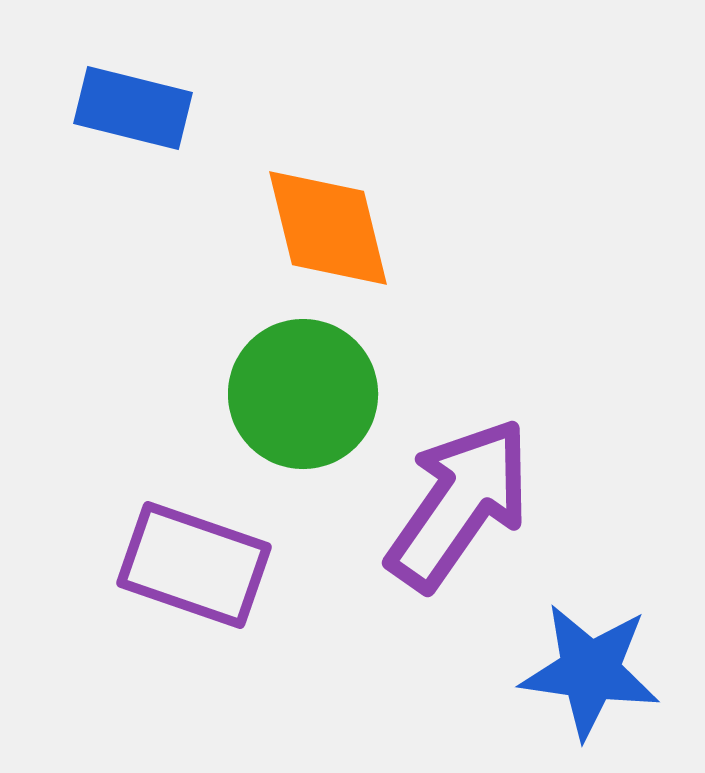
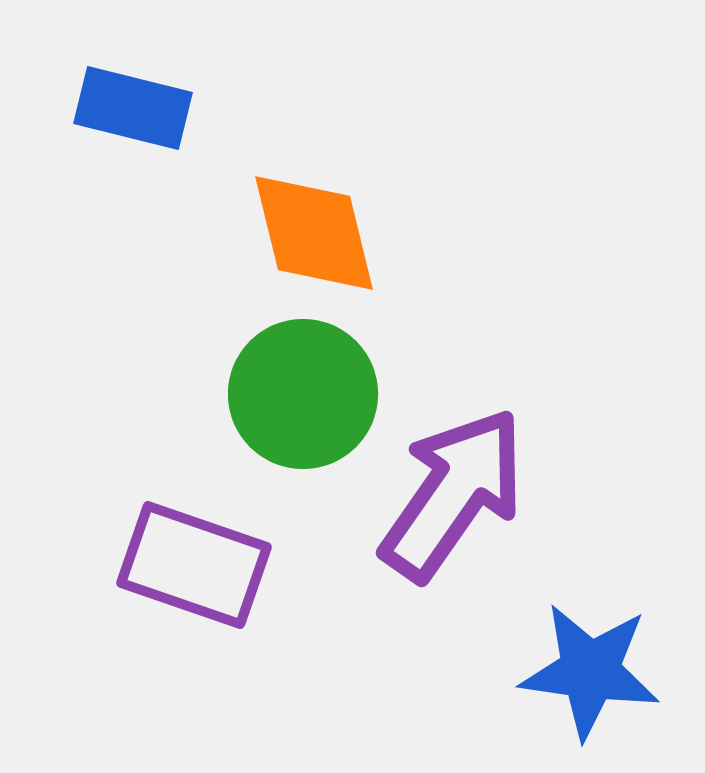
orange diamond: moved 14 px left, 5 px down
purple arrow: moved 6 px left, 10 px up
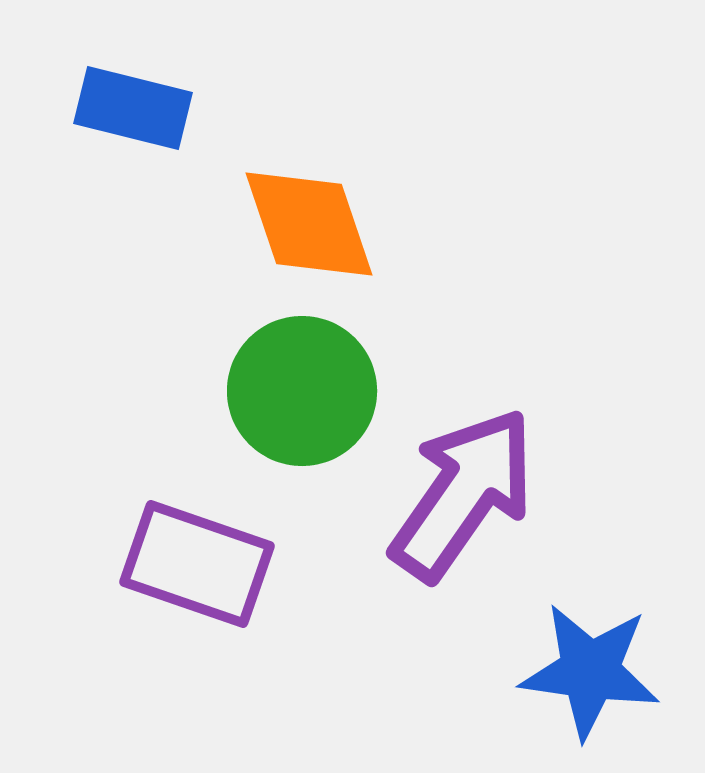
orange diamond: moved 5 px left, 9 px up; rotated 5 degrees counterclockwise
green circle: moved 1 px left, 3 px up
purple arrow: moved 10 px right
purple rectangle: moved 3 px right, 1 px up
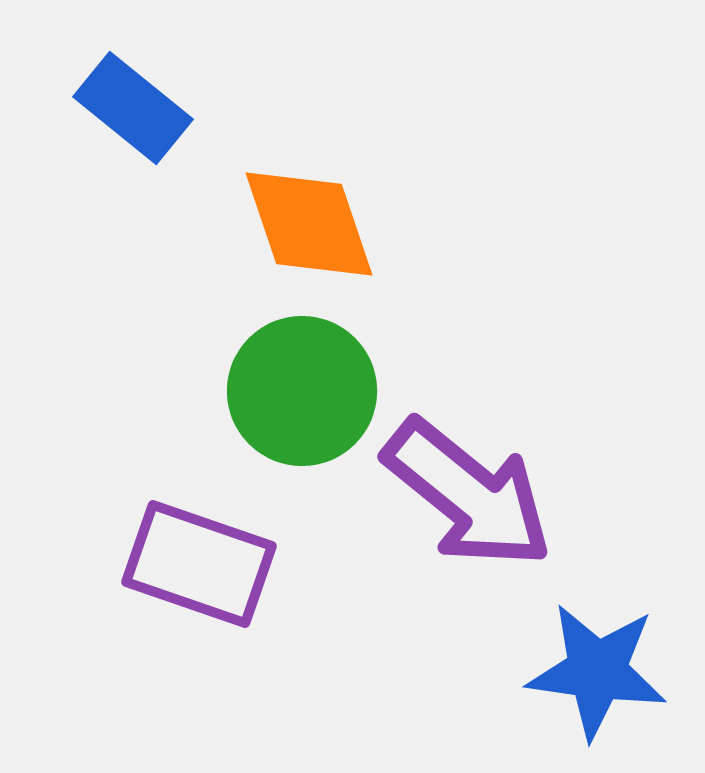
blue rectangle: rotated 25 degrees clockwise
purple arrow: moved 5 px right; rotated 94 degrees clockwise
purple rectangle: moved 2 px right
blue star: moved 7 px right
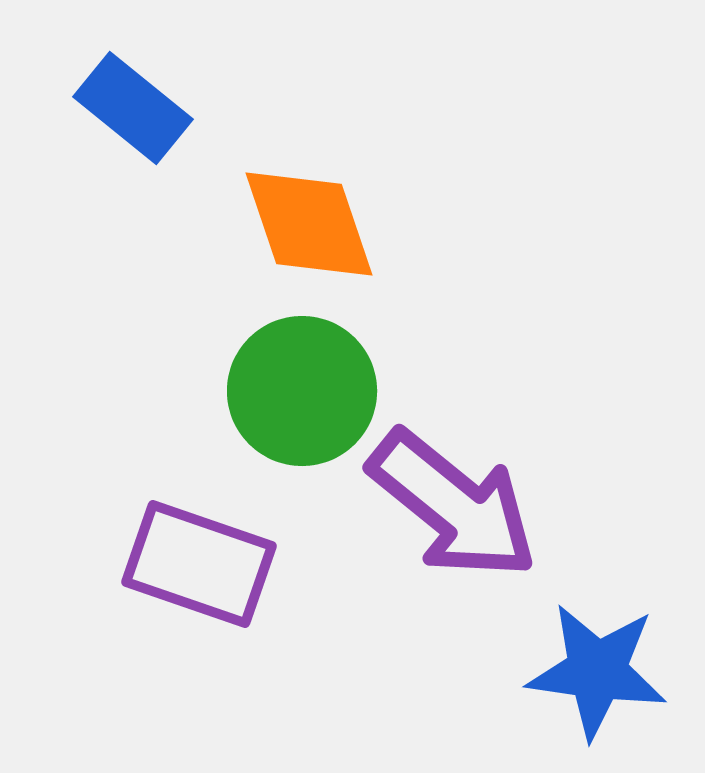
purple arrow: moved 15 px left, 11 px down
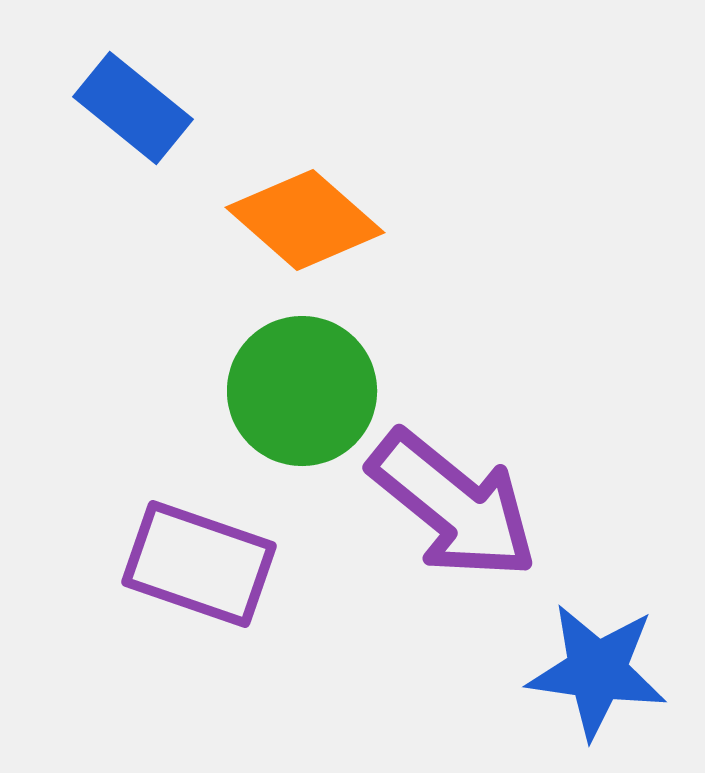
orange diamond: moved 4 px left, 4 px up; rotated 30 degrees counterclockwise
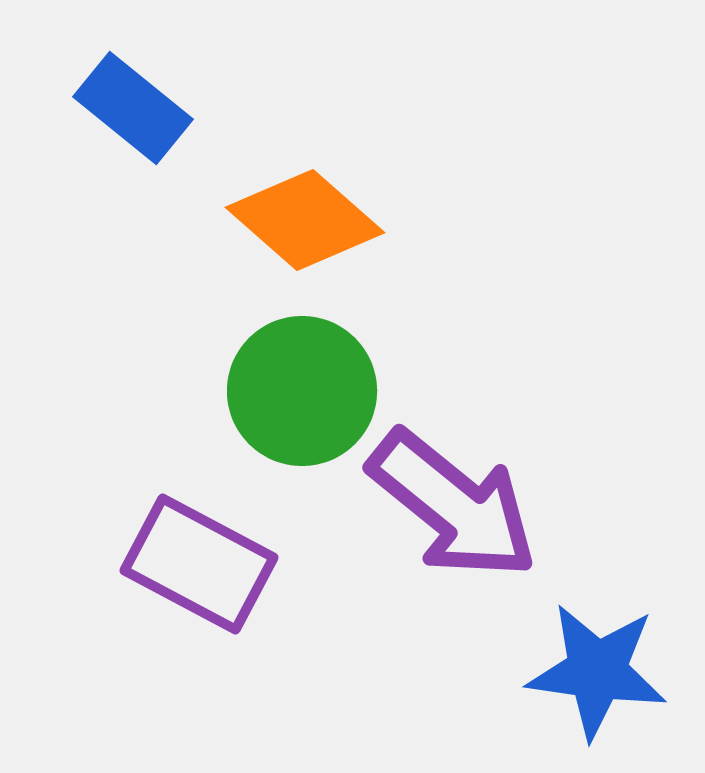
purple rectangle: rotated 9 degrees clockwise
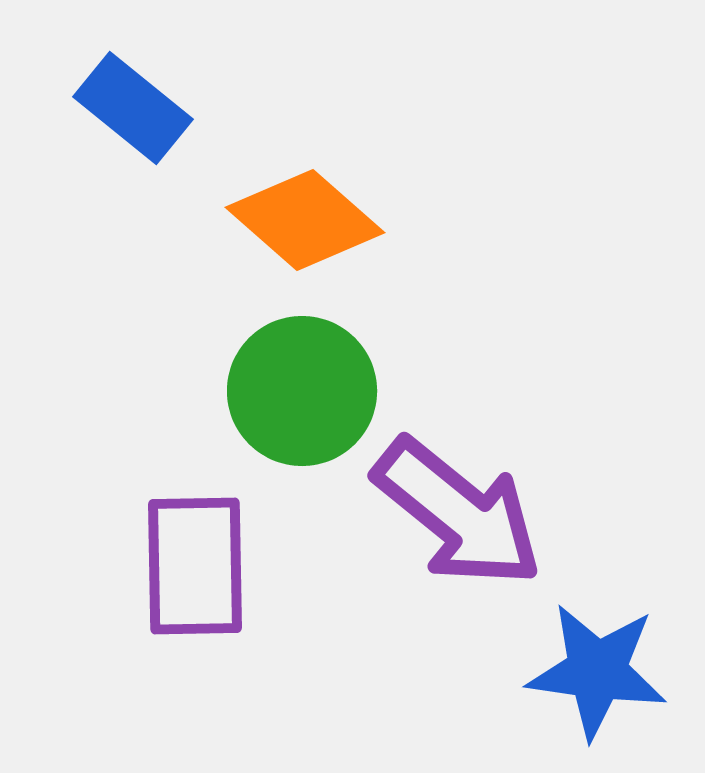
purple arrow: moved 5 px right, 8 px down
purple rectangle: moved 4 px left, 2 px down; rotated 61 degrees clockwise
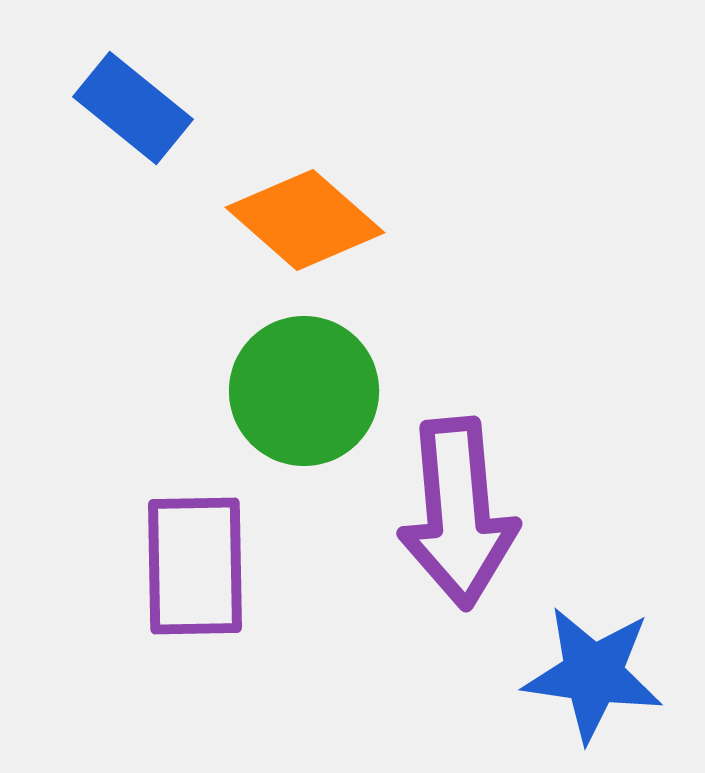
green circle: moved 2 px right
purple arrow: rotated 46 degrees clockwise
blue star: moved 4 px left, 3 px down
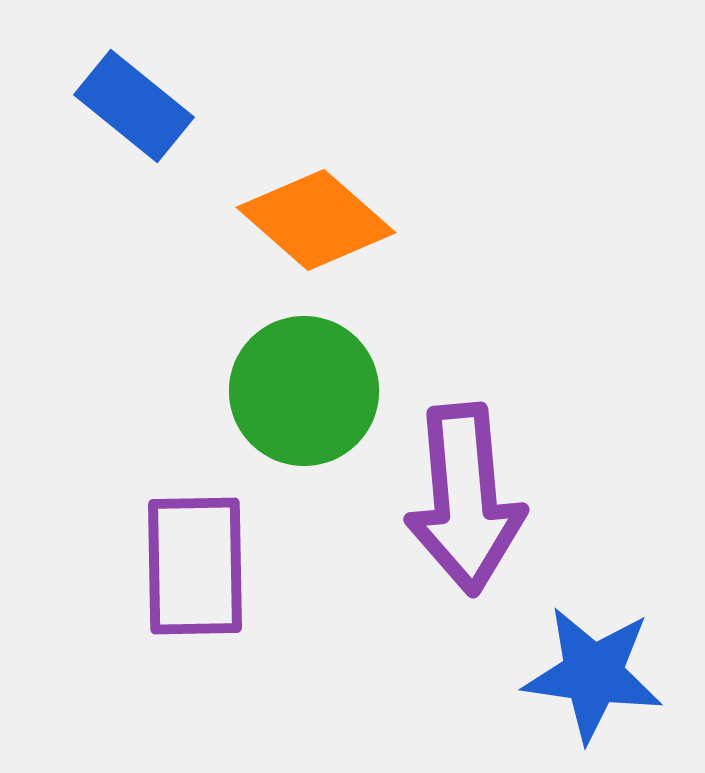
blue rectangle: moved 1 px right, 2 px up
orange diamond: moved 11 px right
purple arrow: moved 7 px right, 14 px up
